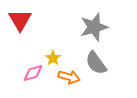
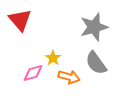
red triangle: rotated 10 degrees counterclockwise
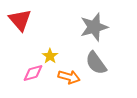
yellow star: moved 3 px left, 2 px up
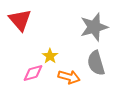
gray semicircle: rotated 20 degrees clockwise
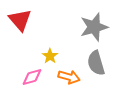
pink diamond: moved 1 px left, 4 px down
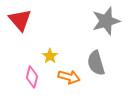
gray star: moved 12 px right, 6 px up
pink diamond: rotated 60 degrees counterclockwise
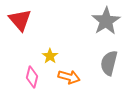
gray star: rotated 16 degrees counterclockwise
gray semicircle: moved 13 px right; rotated 30 degrees clockwise
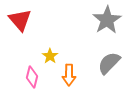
gray star: moved 1 px right, 1 px up
gray semicircle: rotated 30 degrees clockwise
orange arrow: moved 2 px up; rotated 75 degrees clockwise
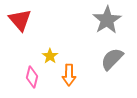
gray semicircle: moved 3 px right, 4 px up
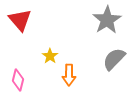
gray semicircle: moved 2 px right
pink diamond: moved 14 px left, 3 px down
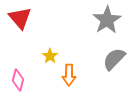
red triangle: moved 2 px up
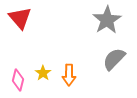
yellow star: moved 7 px left, 17 px down
